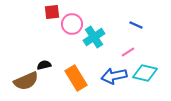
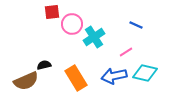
pink line: moved 2 px left
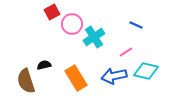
red square: rotated 21 degrees counterclockwise
cyan diamond: moved 1 px right, 2 px up
brown semicircle: rotated 95 degrees clockwise
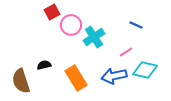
pink circle: moved 1 px left, 1 px down
cyan diamond: moved 1 px left, 1 px up
brown semicircle: moved 5 px left
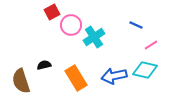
pink line: moved 25 px right, 7 px up
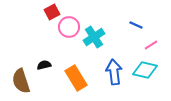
pink circle: moved 2 px left, 2 px down
blue arrow: moved 4 px up; rotated 95 degrees clockwise
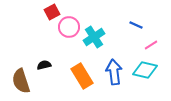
orange rectangle: moved 6 px right, 2 px up
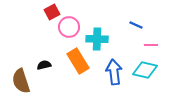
cyan cross: moved 3 px right, 2 px down; rotated 35 degrees clockwise
pink line: rotated 32 degrees clockwise
orange rectangle: moved 4 px left, 15 px up
